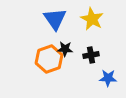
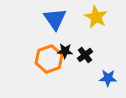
yellow star: moved 4 px right, 2 px up
black star: moved 2 px down
black cross: moved 6 px left; rotated 28 degrees counterclockwise
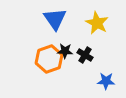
yellow star: moved 1 px right, 6 px down
black cross: rotated 21 degrees counterclockwise
blue star: moved 2 px left, 3 px down
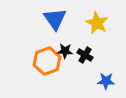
orange hexagon: moved 2 px left, 2 px down
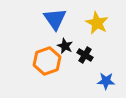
black star: moved 5 px up; rotated 21 degrees clockwise
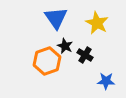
blue triangle: moved 1 px right, 1 px up
